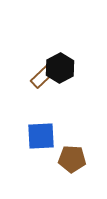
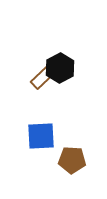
brown rectangle: moved 1 px down
brown pentagon: moved 1 px down
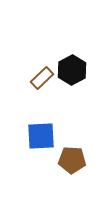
black hexagon: moved 12 px right, 2 px down
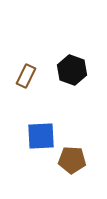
black hexagon: rotated 12 degrees counterclockwise
brown rectangle: moved 16 px left, 2 px up; rotated 20 degrees counterclockwise
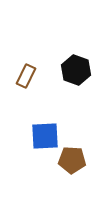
black hexagon: moved 4 px right
blue square: moved 4 px right
